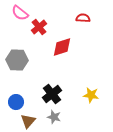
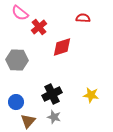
black cross: rotated 12 degrees clockwise
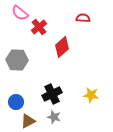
red diamond: rotated 25 degrees counterclockwise
brown triangle: rotated 21 degrees clockwise
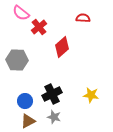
pink semicircle: moved 1 px right
blue circle: moved 9 px right, 1 px up
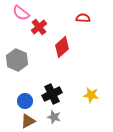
gray hexagon: rotated 20 degrees clockwise
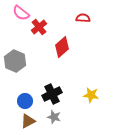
gray hexagon: moved 2 px left, 1 px down
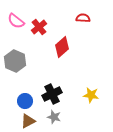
pink semicircle: moved 5 px left, 8 px down
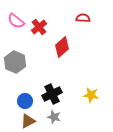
gray hexagon: moved 1 px down
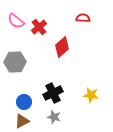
gray hexagon: rotated 25 degrees counterclockwise
black cross: moved 1 px right, 1 px up
blue circle: moved 1 px left, 1 px down
brown triangle: moved 6 px left
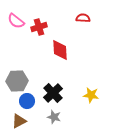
red cross: rotated 21 degrees clockwise
red diamond: moved 2 px left, 3 px down; rotated 50 degrees counterclockwise
gray hexagon: moved 2 px right, 19 px down
black cross: rotated 18 degrees counterclockwise
blue circle: moved 3 px right, 1 px up
brown triangle: moved 3 px left
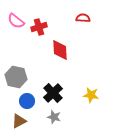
gray hexagon: moved 1 px left, 4 px up; rotated 15 degrees clockwise
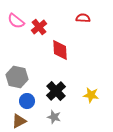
red cross: rotated 21 degrees counterclockwise
gray hexagon: moved 1 px right
black cross: moved 3 px right, 2 px up
